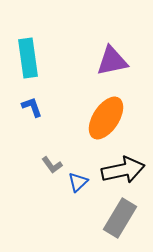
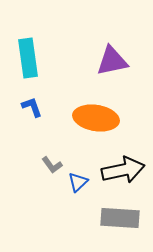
orange ellipse: moved 10 px left; rotated 66 degrees clockwise
gray rectangle: rotated 63 degrees clockwise
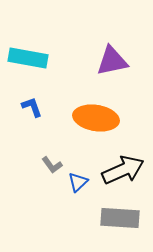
cyan rectangle: rotated 72 degrees counterclockwise
black arrow: rotated 12 degrees counterclockwise
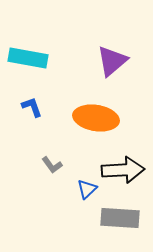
purple triangle: rotated 28 degrees counterclockwise
black arrow: rotated 21 degrees clockwise
blue triangle: moved 9 px right, 7 px down
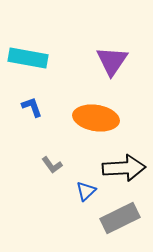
purple triangle: rotated 16 degrees counterclockwise
black arrow: moved 1 px right, 2 px up
blue triangle: moved 1 px left, 2 px down
gray rectangle: rotated 30 degrees counterclockwise
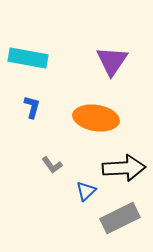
blue L-shape: rotated 35 degrees clockwise
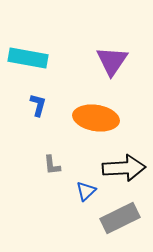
blue L-shape: moved 6 px right, 2 px up
gray L-shape: rotated 30 degrees clockwise
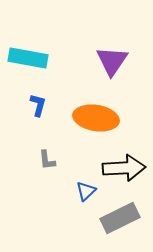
gray L-shape: moved 5 px left, 5 px up
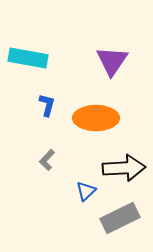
blue L-shape: moved 9 px right
orange ellipse: rotated 9 degrees counterclockwise
gray L-shape: rotated 50 degrees clockwise
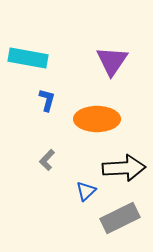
blue L-shape: moved 5 px up
orange ellipse: moved 1 px right, 1 px down
